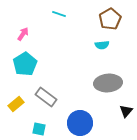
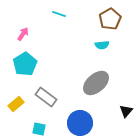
gray ellipse: moved 12 px left; rotated 36 degrees counterclockwise
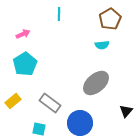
cyan line: rotated 72 degrees clockwise
pink arrow: rotated 32 degrees clockwise
gray rectangle: moved 4 px right, 6 px down
yellow rectangle: moved 3 px left, 3 px up
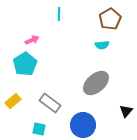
pink arrow: moved 9 px right, 6 px down
blue circle: moved 3 px right, 2 px down
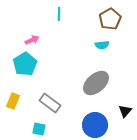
yellow rectangle: rotated 28 degrees counterclockwise
black triangle: moved 1 px left
blue circle: moved 12 px right
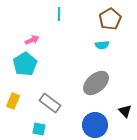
black triangle: rotated 24 degrees counterclockwise
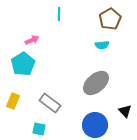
cyan pentagon: moved 2 px left
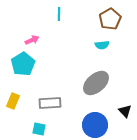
gray rectangle: rotated 40 degrees counterclockwise
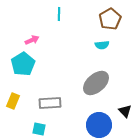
blue circle: moved 4 px right
